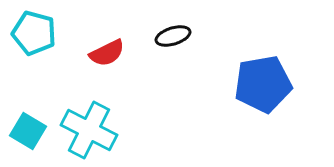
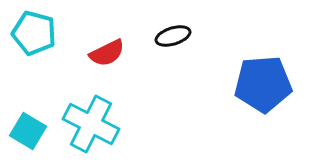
blue pentagon: rotated 6 degrees clockwise
cyan cross: moved 2 px right, 6 px up
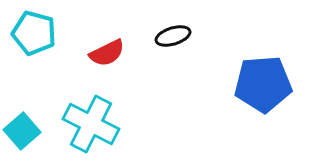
cyan square: moved 6 px left; rotated 18 degrees clockwise
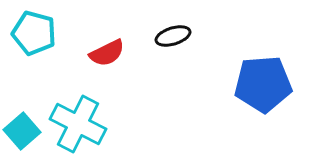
cyan cross: moved 13 px left
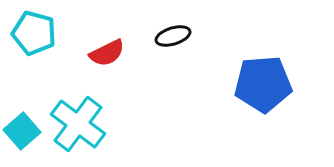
cyan cross: rotated 10 degrees clockwise
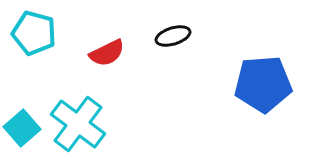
cyan square: moved 3 px up
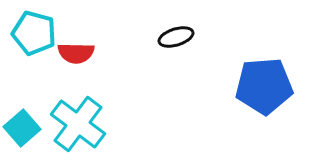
black ellipse: moved 3 px right, 1 px down
red semicircle: moved 31 px left; rotated 27 degrees clockwise
blue pentagon: moved 1 px right, 2 px down
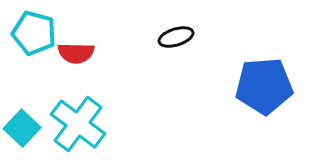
cyan square: rotated 6 degrees counterclockwise
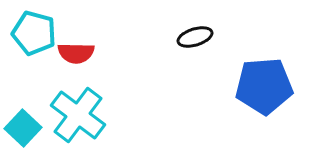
black ellipse: moved 19 px right
cyan cross: moved 9 px up
cyan square: moved 1 px right
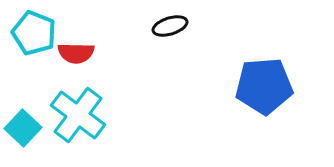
cyan pentagon: rotated 6 degrees clockwise
black ellipse: moved 25 px left, 11 px up
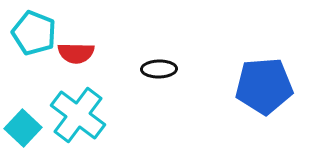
black ellipse: moved 11 px left, 43 px down; rotated 16 degrees clockwise
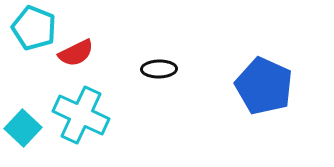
cyan pentagon: moved 5 px up
red semicircle: rotated 27 degrees counterclockwise
blue pentagon: rotated 28 degrees clockwise
cyan cross: moved 3 px right; rotated 12 degrees counterclockwise
